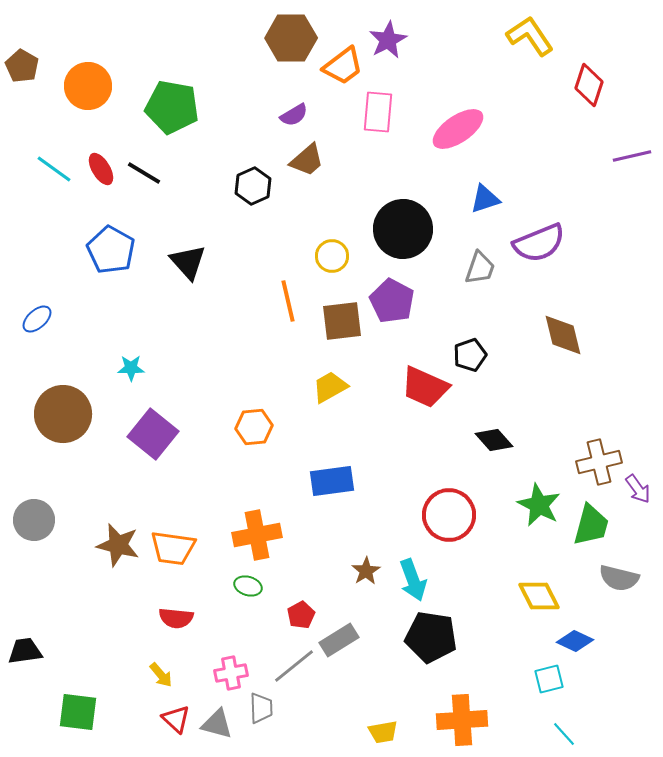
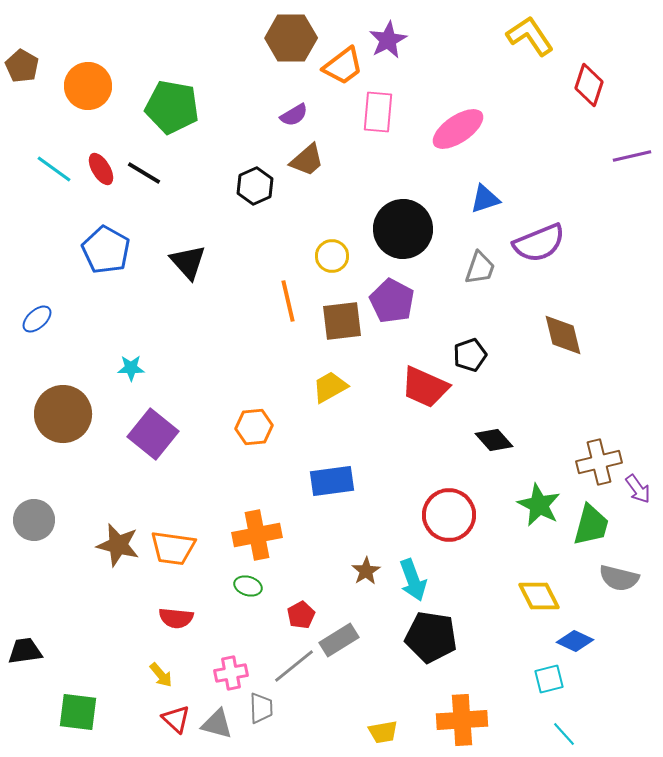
black hexagon at (253, 186): moved 2 px right
blue pentagon at (111, 250): moved 5 px left
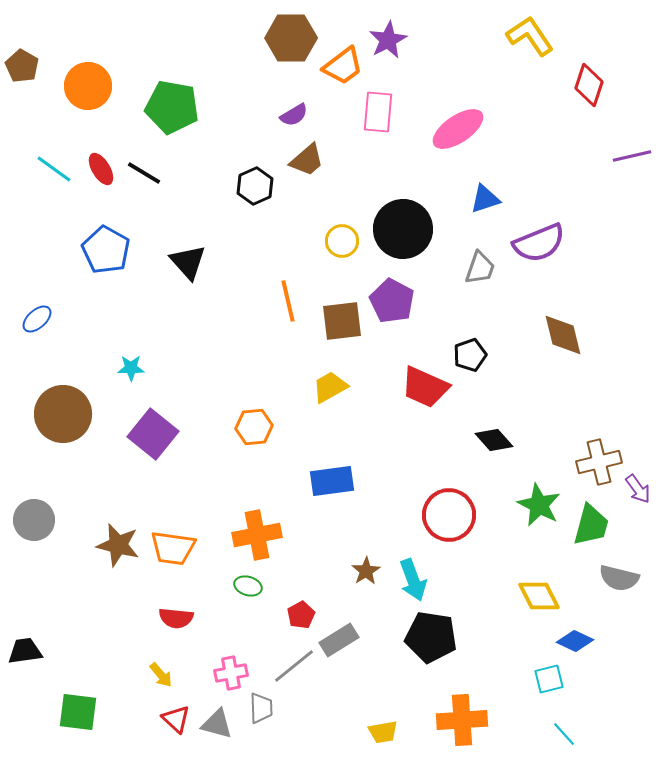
yellow circle at (332, 256): moved 10 px right, 15 px up
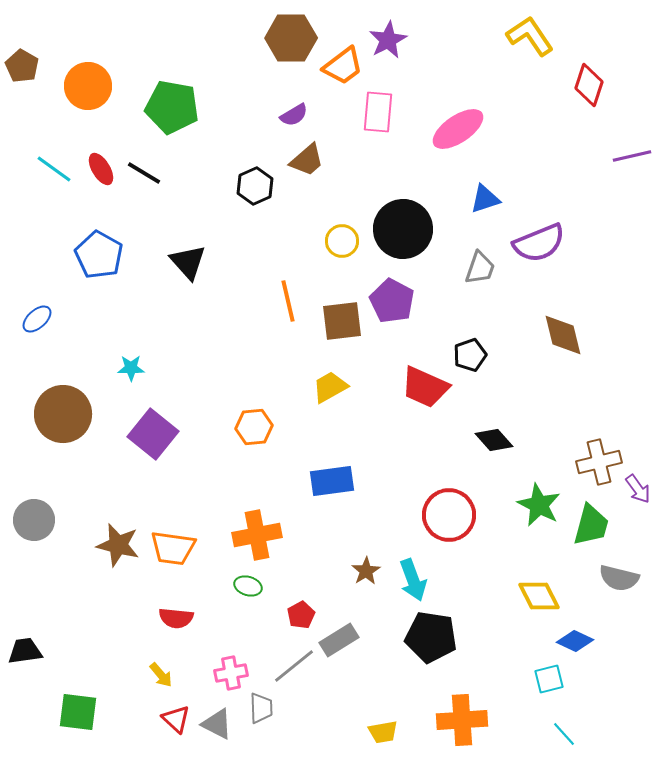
blue pentagon at (106, 250): moved 7 px left, 5 px down
gray triangle at (217, 724): rotated 12 degrees clockwise
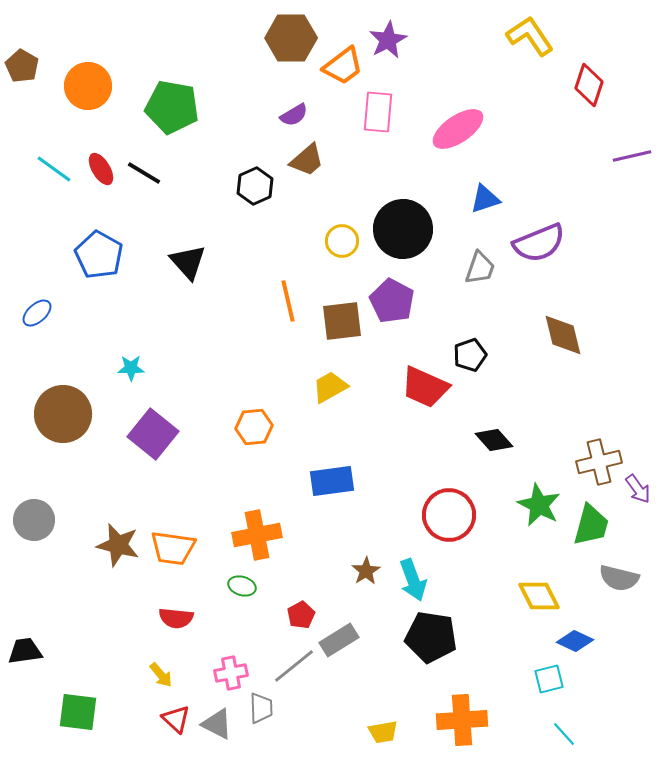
blue ellipse at (37, 319): moved 6 px up
green ellipse at (248, 586): moved 6 px left
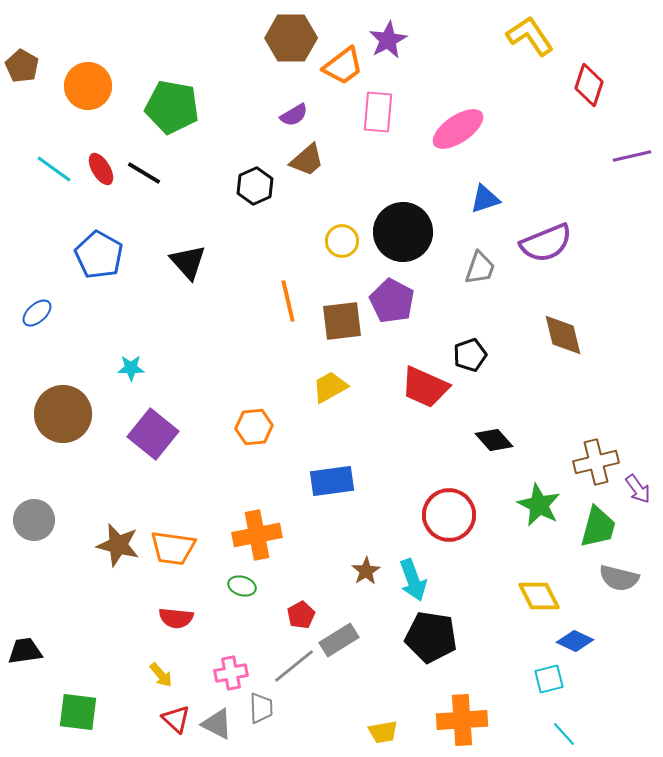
black circle at (403, 229): moved 3 px down
purple semicircle at (539, 243): moved 7 px right
brown cross at (599, 462): moved 3 px left
green trapezoid at (591, 525): moved 7 px right, 2 px down
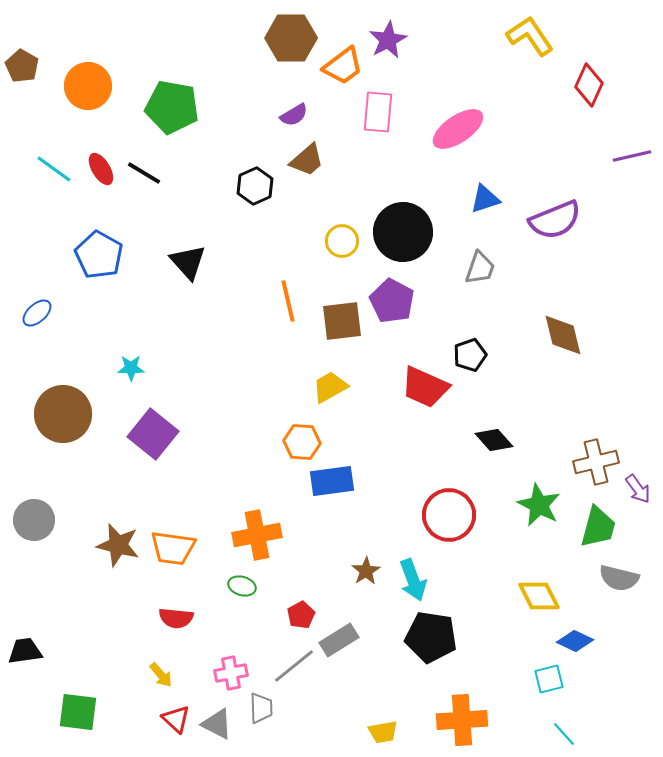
red diamond at (589, 85): rotated 6 degrees clockwise
purple semicircle at (546, 243): moved 9 px right, 23 px up
orange hexagon at (254, 427): moved 48 px right, 15 px down; rotated 9 degrees clockwise
